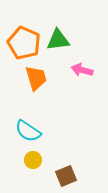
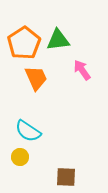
orange pentagon: rotated 16 degrees clockwise
pink arrow: rotated 40 degrees clockwise
orange trapezoid: rotated 8 degrees counterclockwise
yellow circle: moved 13 px left, 3 px up
brown square: moved 1 px down; rotated 25 degrees clockwise
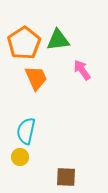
cyan semicircle: moved 2 px left; rotated 68 degrees clockwise
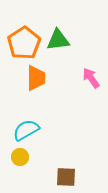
pink arrow: moved 9 px right, 8 px down
orange trapezoid: rotated 24 degrees clockwise
cyan semicircle: moved 1 px up; rotated 48 degrees clockwise
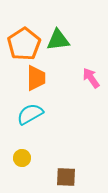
orange pentagon: moved 1 px down
cyan semicircle: moved 4 px right, 16 px up
yellow circle: moved 2 px right, 1 px down
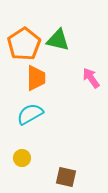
green triangle: rotated 20 degrees clockwise
brown square: rotated 10 degrees clockwise
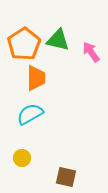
pink arrow: moved 26 px up
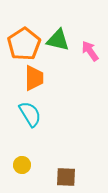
pink arrow: moved 1 px left, 1 px up
orange trapezoid: moved 2 px left
cyan semicircle: rotated 88 degrees clockwise
yellow circle: moved 7 px down
brown square: rotated 10 degrees counterclockwise
